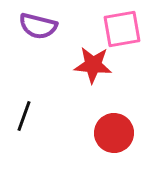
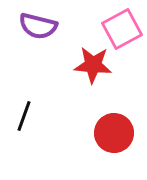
pink square: rotated 18 degrees counterclockwise
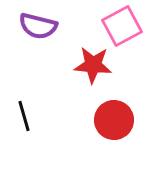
pink square: moved 3 px up
black line: rotated 36 degrees counterclockwise
red circle: moved 13 px up
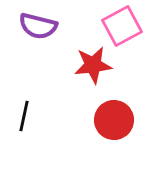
red star: rotated 12 degrees counterclockwise
black line: rotated 28 degrees clockwise
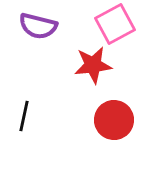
pink square: moved 7 px left, 2 px up
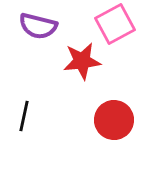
red star: moved 11 px left, 4 px up
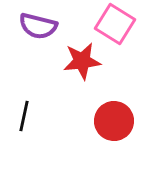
pink square: rotated 30 degrees counterclockwise
red circle: moved 1 px down
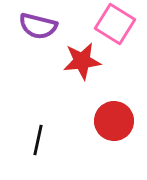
black line: moved 14 px right, 24 px down
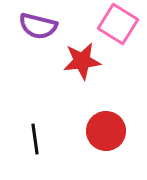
pink square: moved 3 px right
red circle: moved 8 px left, 10 px down
black line: moved 3 px left, 1 px up; rotated 20 degrees counterclockwise
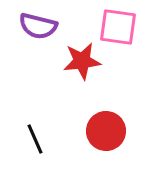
pink square: moved 3 px down; rotated 24 degrees counterclockwise
black line: rotated 16 degrees counterclockwise
